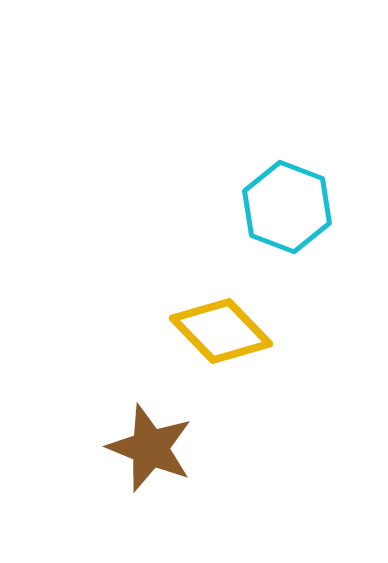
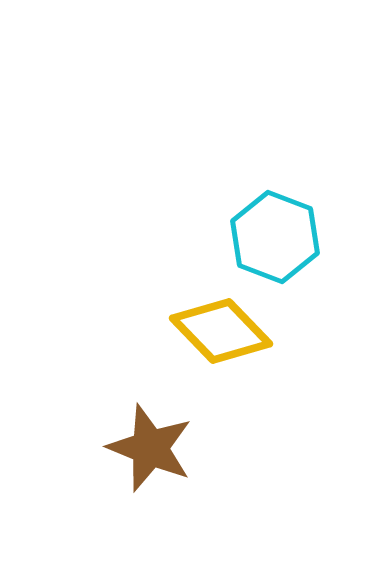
cyan hexagon: moved 12 px left, 30 px down
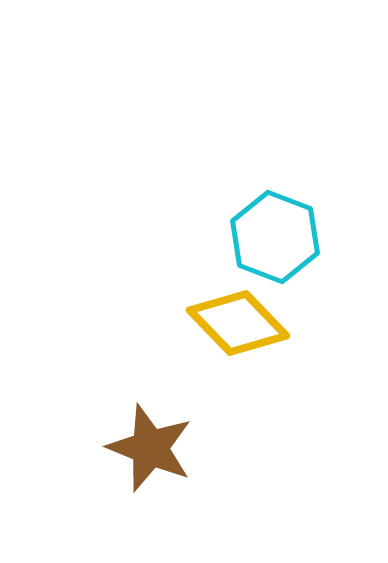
yellow diamond: moved 17 px right, 8 px up
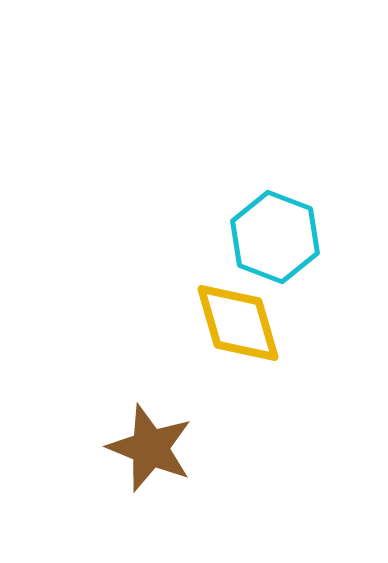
yellow diamond: rotated 28 degrees clockwise
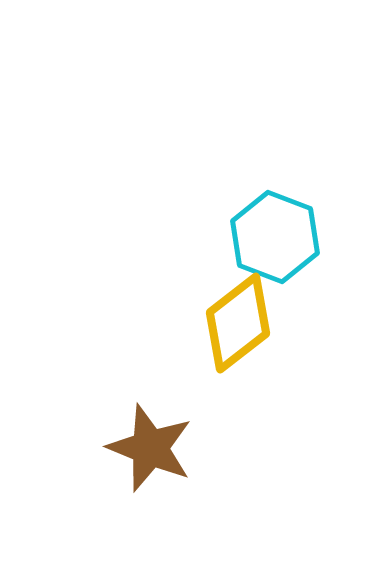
yellow diamond: rotated 68 degrees clockwise
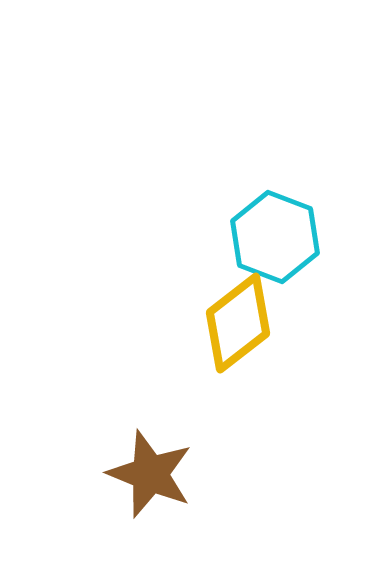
brown star: moved 26 px down
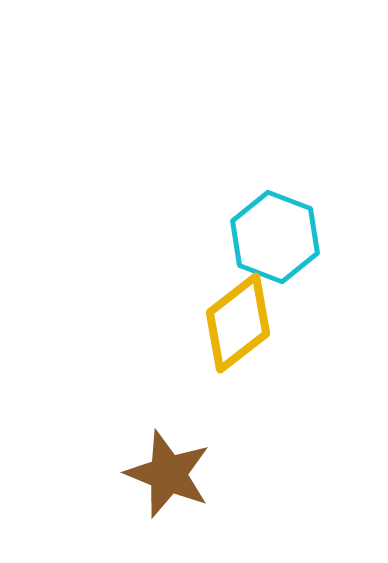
brown star: moved 18 px right
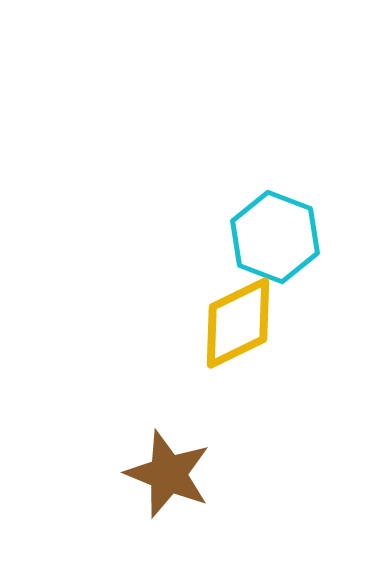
yellow diamond: rotated 12 degrees clockwise
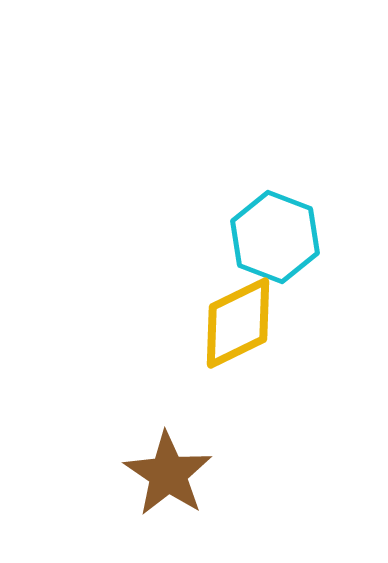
brown star: rotated 12 degrees clockwise
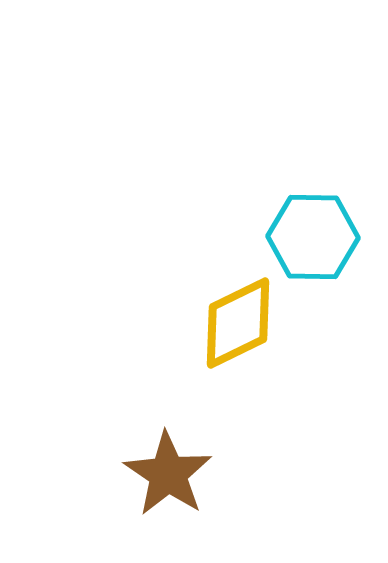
cyan hexagon: moved 38 px right; rotated 20 degrees counterclockwise
